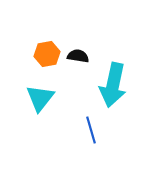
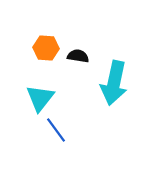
orange hexagon: moved 1 px left, 6 px up; rotated 15 degrees clockwise
cyan arrow: moved 1 px right, 2 px up
blue line: moved 35 px left; rotated 20 degrees counterclockwise
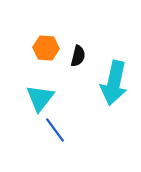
black semicircle: rotated 95 degrees clockwise
blue line: moved 1 px left
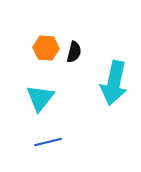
black semicircle: moved 4 px left, 4 px up
blue line: moved 7 px left, 12 px down; rotated 68 degrees counterclockwise
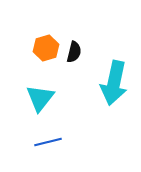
orange hexagon: rotated 20 degrees counterclockwise
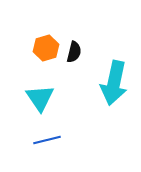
cyan triangle: rotated 12 degrees counterclockwise
blue line: moved 1 px left, 2 px up
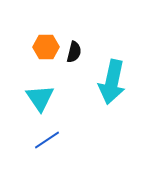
orange hexagon: moved 1 px up; rotated 15 degrees clockwise
cyan arrow: moved 2 px left, 1 px up
blue line: rotated 20 degrees counterclockwise
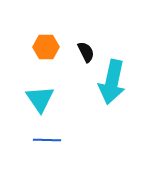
black semicircle: moved 12 px right; rotated 40 degrees counterclockwise
cyan triangle: moved 1 px down
blue line: rotated 36 degrees clockwise
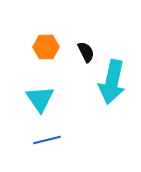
blue line: rotated 16 degrees counterclockwise
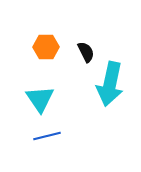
cyan arrow: moved 2 px left, 2 px down
blue line: moved 4 px up
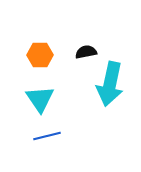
orange hexagon: moved 6 px left, 8 px down
black semicircle: rotated 75 degrees counterclockwise
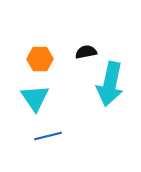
orange hexagon: moved 4 px down
cyan triangle: moved 5 px left, 1 px up
blue line: moved 1 px right
